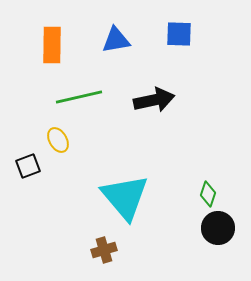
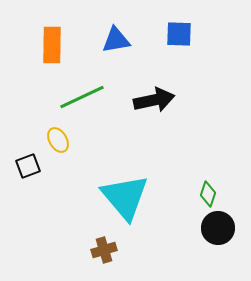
green line: moved 3 px right; rotated 12 degrees counterclockwise
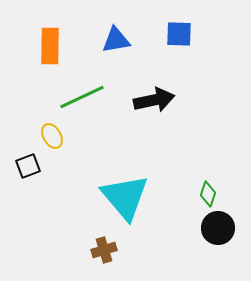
orange rectangle: moved 2 px left, 1 px down
yellow ellipse: moved 6 px left, 4 px up
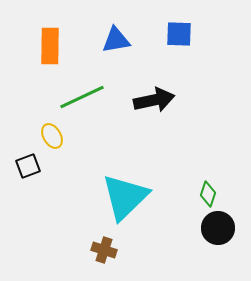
cyan triangle: rotated 26 degrees clockwise
brown cross: rotated 35 degrees clockwise
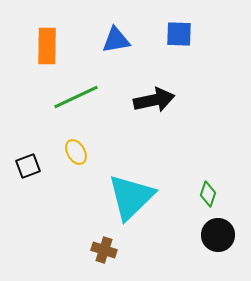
orange rectangle: moved 3 px left
green line: moved 6 px left
yellow ellipse: moved 24 px right, 16 px down
cyan triangle: moved 6 px right
black circle: moved 7 px down
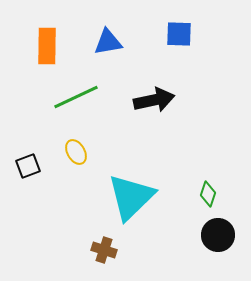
blue triangle: moved 8 px left, 2 px down
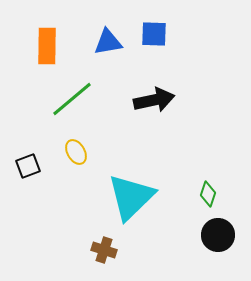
blue square: moved 25 px left
green line: moved 4 px left, 2 px down; rotated 15 degrees counterclockwise
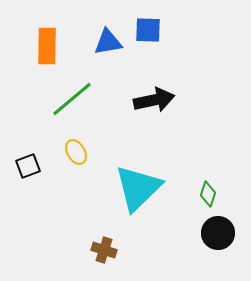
blue square: moved 6 px left, 4 px up
cyan triangle: moved 7 px right, 9 px up
black circle: moved 2 px up
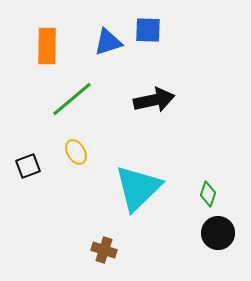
blue triangle: rotated 8 degrees counterclockwise
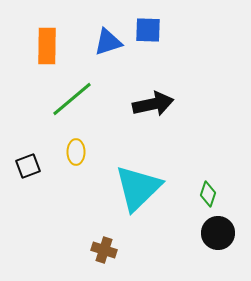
black arrow: moved 1 px left, 4 px down
yellow ellipse: rotated 30 degrees clockwise
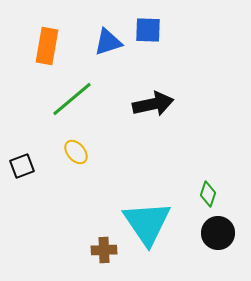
orange rectangle: rotated 9 degrees clockwise
yellow ellipse: rotated 40 degrees counterclockwise
black square: moved 6 px left
cyan triangle: moved 9 px right, 35 px down; rotated 20 degrees counterclockwise
brown cross: rotated 20 degrees counterclockwise
